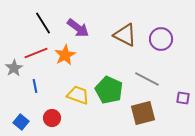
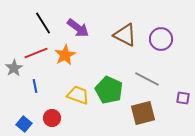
blue square: moved 3 px right, 2 px down
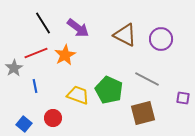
red circle: moved 1 px right
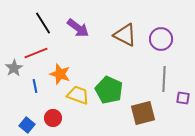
orange star: moved 5 px left, 19 px down; rotated 25 degrees counterclockwise
gray line: moved 17 px right; rotated 65 degrees clockwise
blue square: moved 3 px right, 1 px down
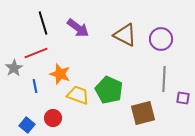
black line: rotated 15 degrees clockwise
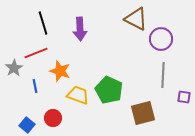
purple arrow: moved 2 px right, 1 px down; rotated 50 degrees clockwise
brown triangle: moved 11 px right, 16 px up
orange star: moved 3 px up
gray line: moved 1 px left, 4 px up
purple square: moved 1 px right, 1 px up
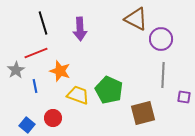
gray star: moved 2 px right, 2 px down
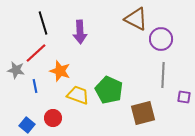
purple arrow: moved 3 px down
red line: rotated 20 degrees counterclockwise
gray star: rotated 30 degrees counterclockwise
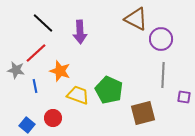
black line: rotated 30 degrees counterclockwise
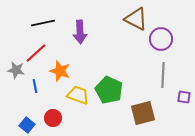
black line: rotated 55 degrees counterclockwise
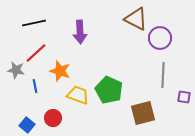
black line: moved 9 px left
purple circle: moved 1 px left, 1 px up
